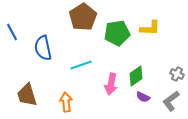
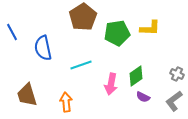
gray L-shape: moved 3 px right
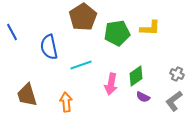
blue semicircle: moved 6 px right, 1 px up
